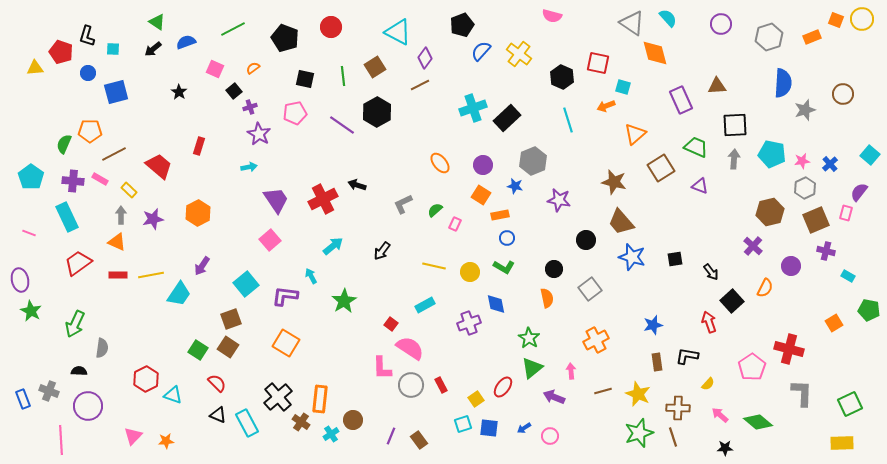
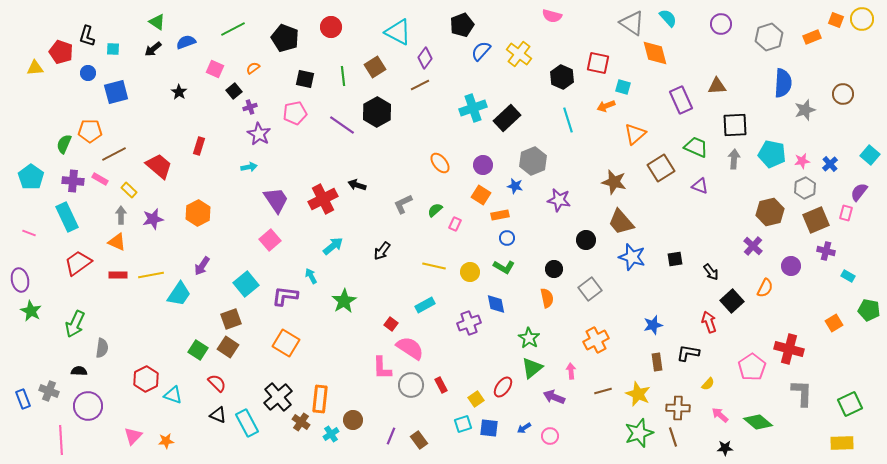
black L-shape at (687, 356): moved 1 px right, 3 px up
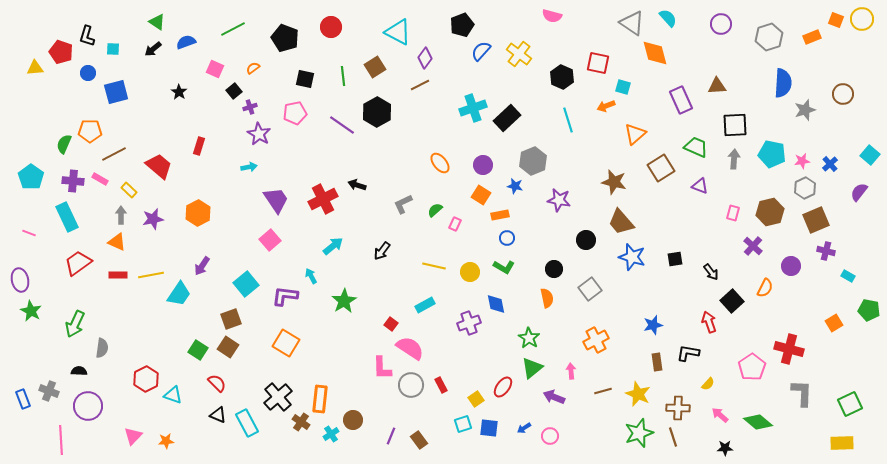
pink rectangle at (846, 213): moved 113 px left
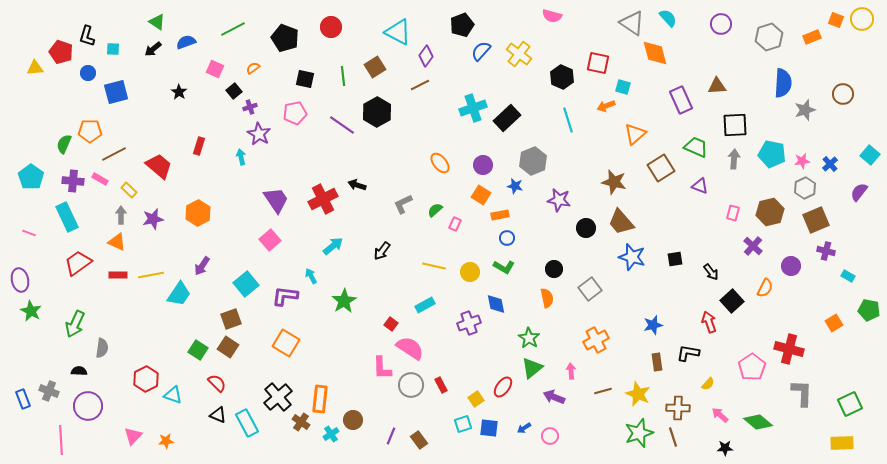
purple diamond at (425, 58): moved 1 px right, 2 px up
cyan arrow at (249, 167): moved 8 px left, 10 px up; rotated 91 degrees counterclockwise
black circle at (586, 240): moved 12 px up
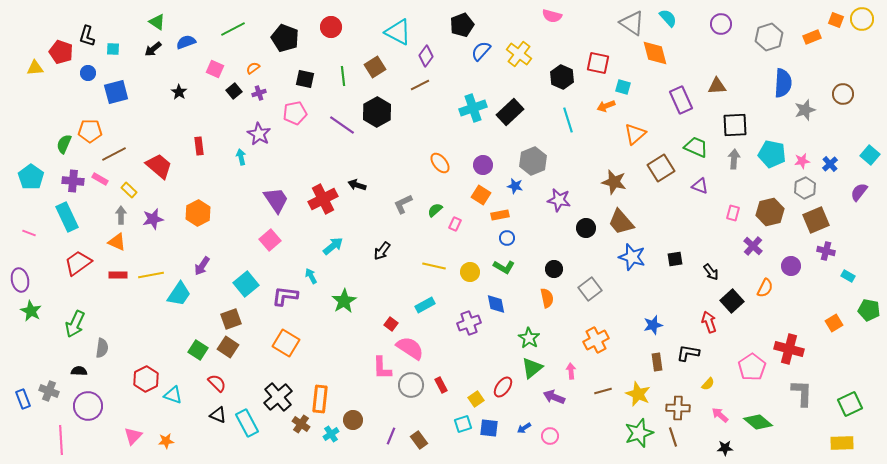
purple cross at (250, 107): moved 9 px right, 14 px up
black rectangle at (507, 118): moved 3 px right, 6 px up
red rectangle at (199, 146): rotated 24 degrees counterclockwise
brown cross at (301, 422): moved 2 px down
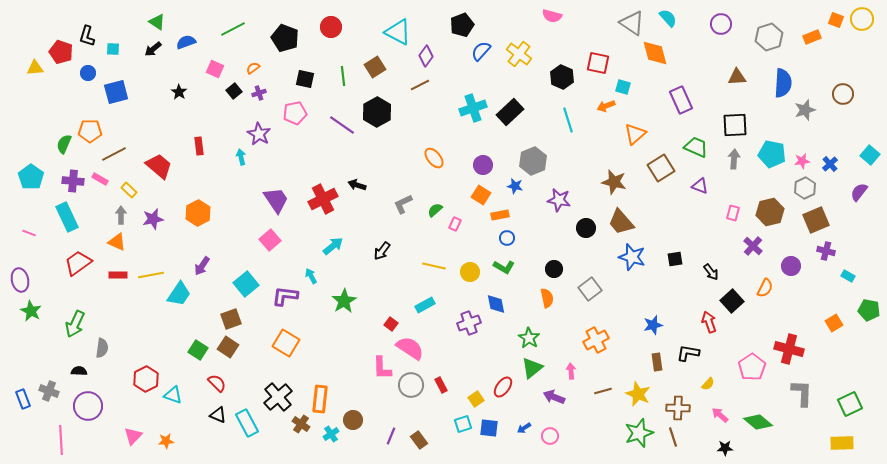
brown triangle at (717, 86): moved 20 px right, 9 px up
orange ellipse at (440, 163): moved 6 px left, 5 px up
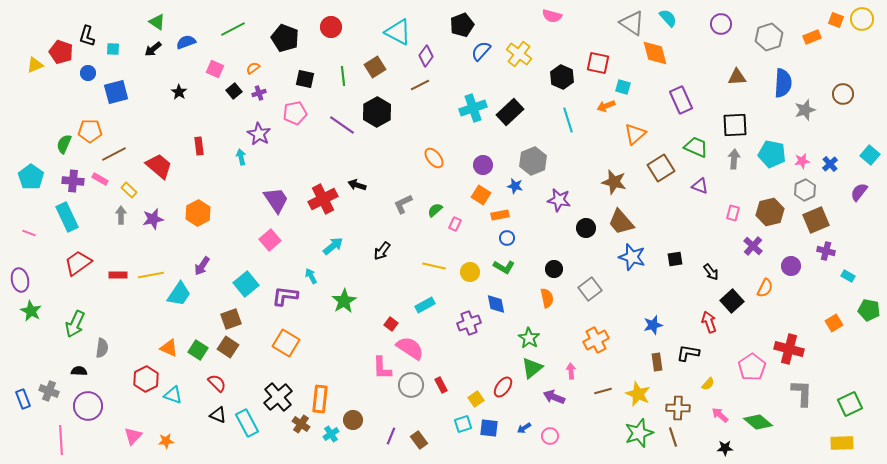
yellow triangle at (35, 68): moved 3 px up; rotated 18 degrees counterclockwise
gray hexagon at (805, 188): moved 2 px down
orange triangle at (117, 242): moved 52 px right, 106 px down
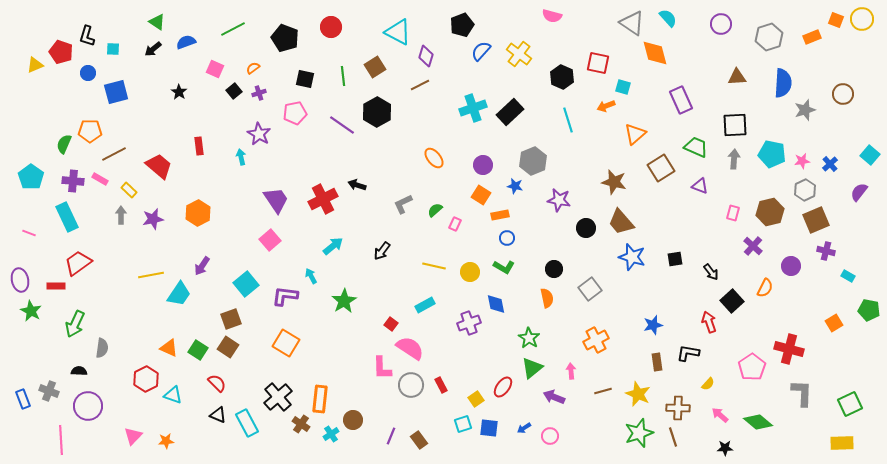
purple diamond at (426, 56): rotated 20 degrees counterclockwise
red rectangle at (118, 275): moved 62 px left, 11 px down
